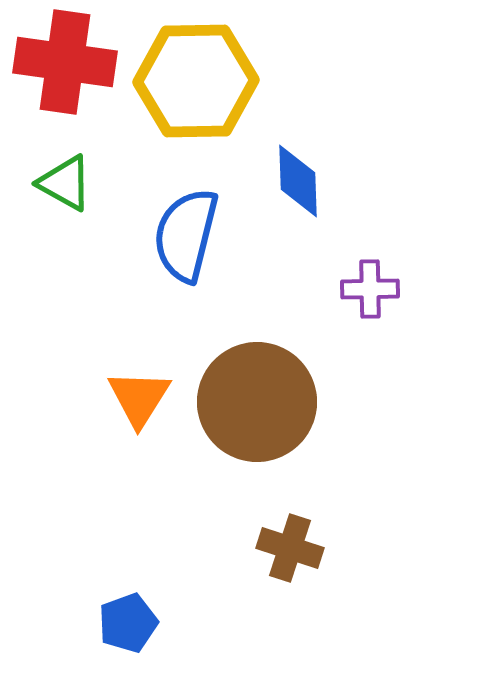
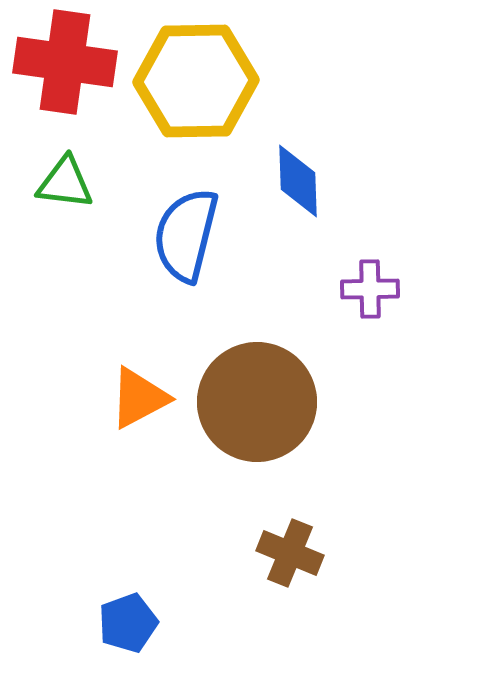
green triangle: rotated 22 degrees counterclockwise
orange triangle: rotated 30 degrees clockwise
brown cross: moved 5 px down; rotated 4 degrees clockwise
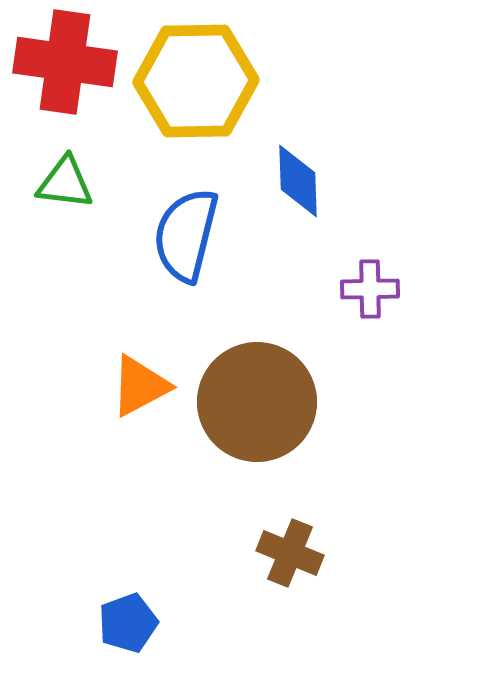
orange triangle: moved 1 px right, 12 px up
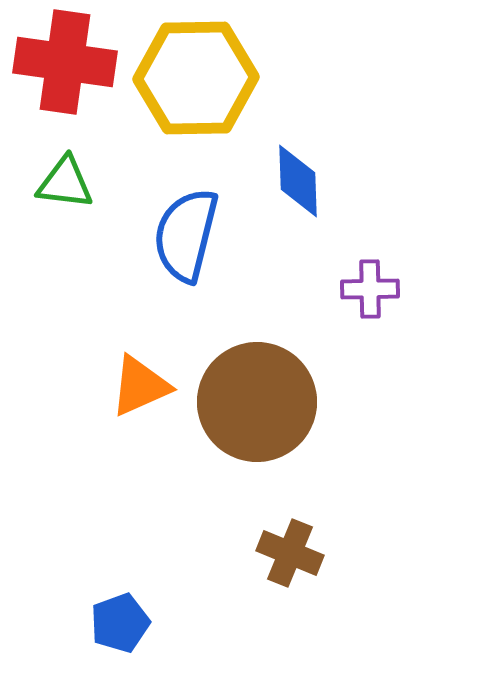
yellow hexagon: moved 3 px up
orange triangle: rotated 4 degrees clockwise
blue pentagon: moved 8 px left
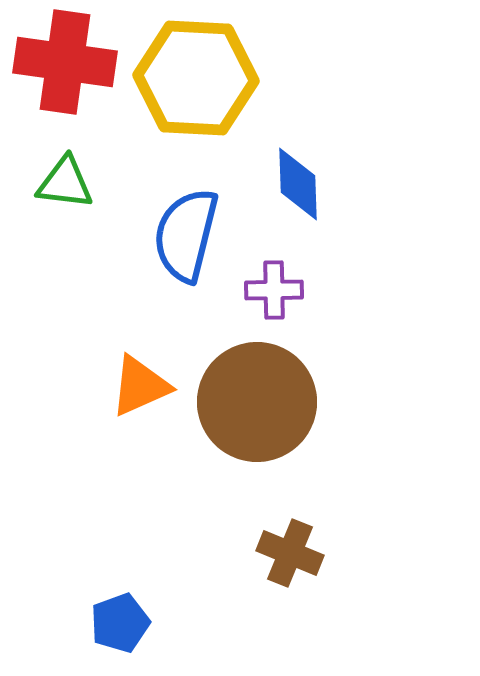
yellow hexagon: rotated 4 degrees clockwise
blue diamond: moved 3 px down
purple cross: moved 96 px left, 1 px down
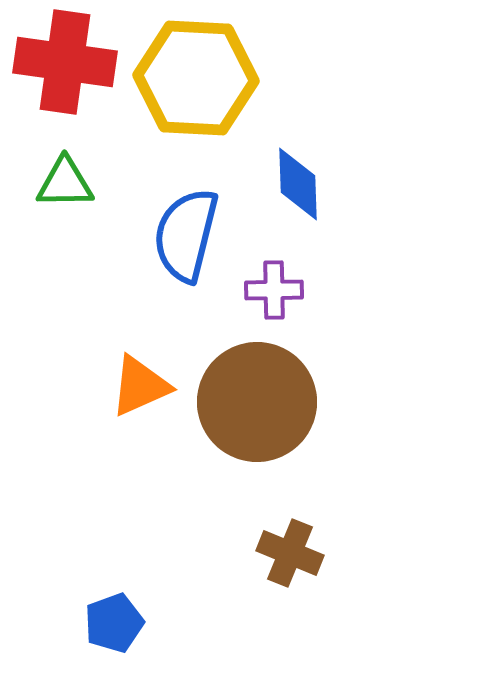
green triangle: rotated 8 degrees counterclockwise
blue pentagon: moved 6 px left
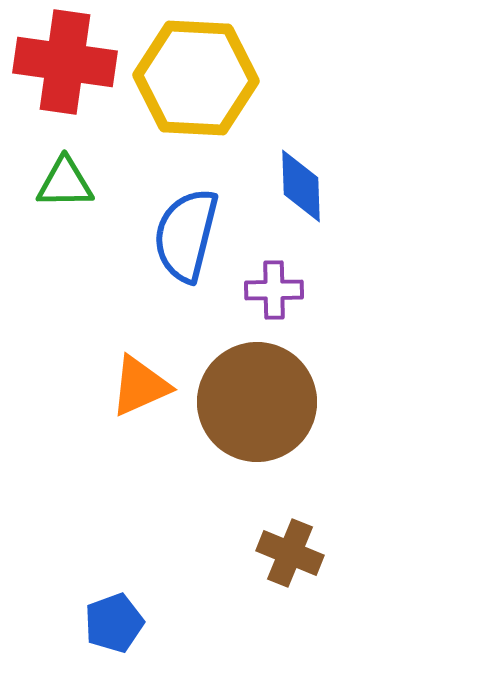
blue diamond: moved 3 px right, 2 px down
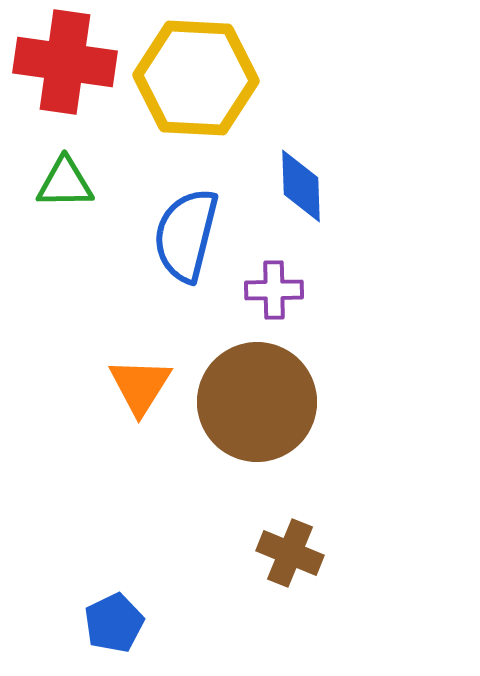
orange triangle: rotated 34 degrees counterclockwise
blue pentagon: rotated 6 degrees counterclockwise
